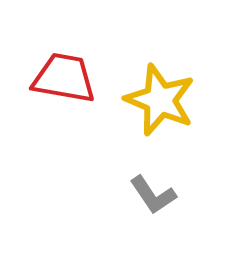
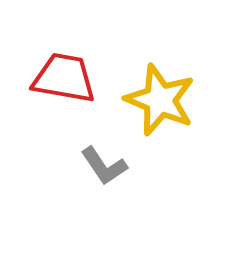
gray L-shape: moved 49 px left, 29 px up
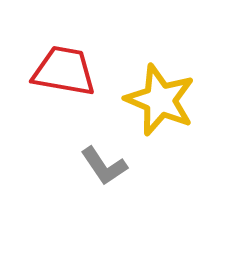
red trapezoid: moved 7 px up
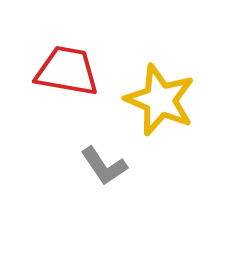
red trapezoid: moved 3 px right
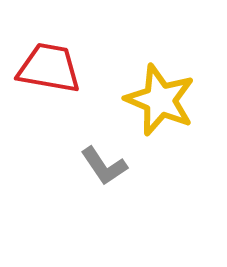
red trapezoid: moved 18 px left, 3 px up
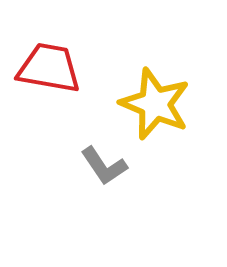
yellow star: moved 5 px left, 4 px down
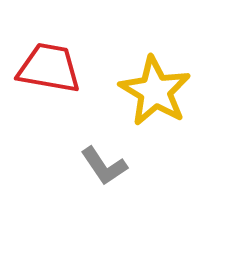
yellow star: moved 13 px up; rotated 8 degrees clockwise
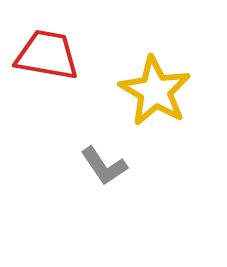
red trapezoid: moved 2 px left, 13 px up
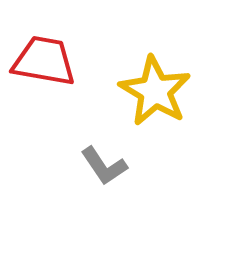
red trapezoid: moved 3 px left, 6 px down
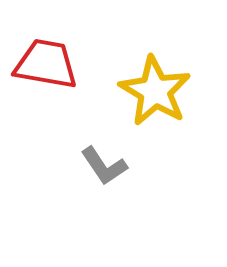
red trapezoid: moved 2 px right, 3 px down
